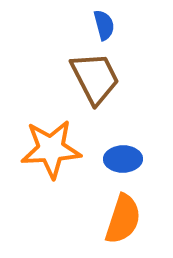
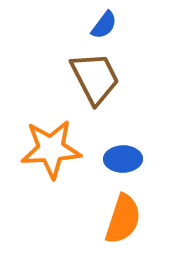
blue semicircle: rotated 52 degrees clockwise
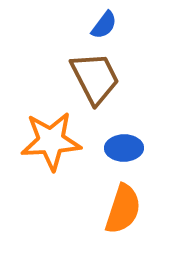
orange star: moved 8 px up
blue ellipse: moved 1 px right, 11 px up
orange semicircle: moved 10 px up
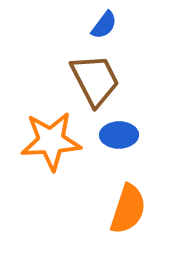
brown trapezoid: moved 2 px down
blue ellipse: moved 5 px left, 13 px up
orange semicircle: moved 5 px right
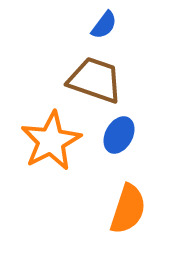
brown trapezoid: rotated 44 degrees counterclockwise
blue ellipse: rotated 60 degrees counterclockwise
orange star: rotated 24 degrees counterclockwise
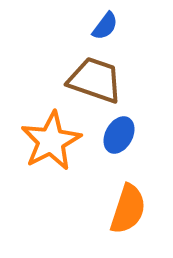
blue semicircle: moved 1 px right, 1 px down
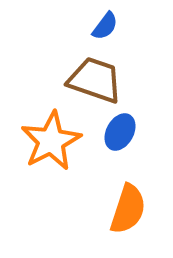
blue ellipse: moved 1 px right, 3 px up
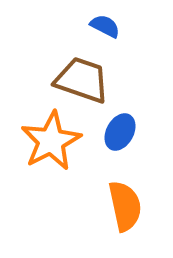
blue semicircle: rotated 100 degrees counterclockwise
brown trapezoid: moved 13 px left
orange semicircle: moved 3 px left, 3 px up; rotated 30 degrees counterclockwise
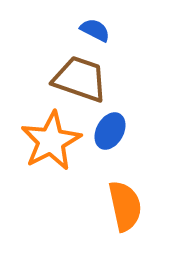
blue semicircle: moved 10 px left, 4 px down
brown trapezoid: moved 2 px left, 1 px up
blue ellipse: moved 10 px left, 1 px up
